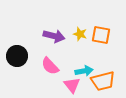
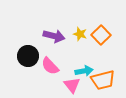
orange square: rotated 36 degrees clockwise
black circle: moved 11 px right
orange trapezoid: moved 1 px up
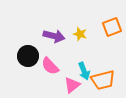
orange square: moved 11 px right, 8 px up; rotated 24 degrees clockwise
cyan arrow: rotated 78 degrees clockwise
pink triangle: rotated 30 degrees clockwise
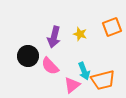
purple arrow: moved 1 px down; rotated 90 degrees clockwise
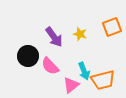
purple arrow: rotated 50 degrees counterclockwise
pink triangle: moved 1 px left
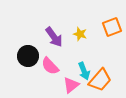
orange trapezoid: moved 3 px left; rotated 35 degrees counterclockwise
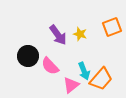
purple arrow: moved 4 px right, 2 px up
orange trapezoid: moved 1 px right, 1 px up
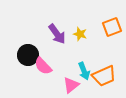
purple arrow: moved 1 px left, 1 px up
black circle: moved 1 px up
pink semicircle: moved 7 px left
orange trapezoid: moved 3 px right, 3 px up; rotated 25 degrees clockwise
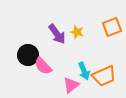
yellow star: moved 3 px left, 2 px up
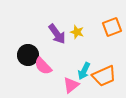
cyan arrow: rotated 48 degrees clockwise
